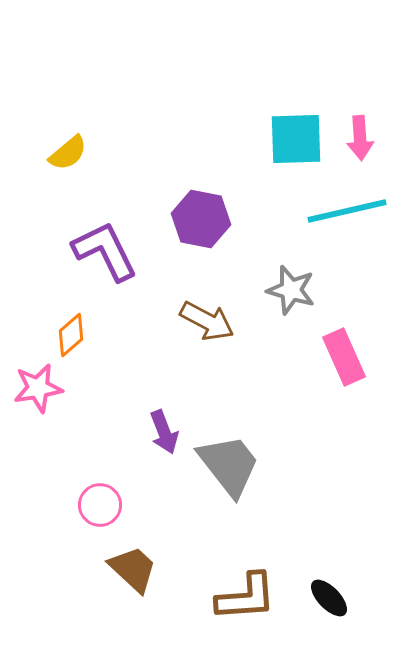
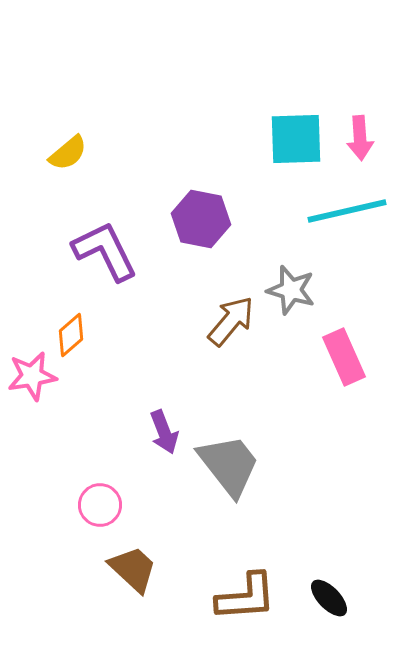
brown arrow: moved 24 px right; rotated 78 degrees counterclockwise
pink star: moved 6 px left, 12 px up
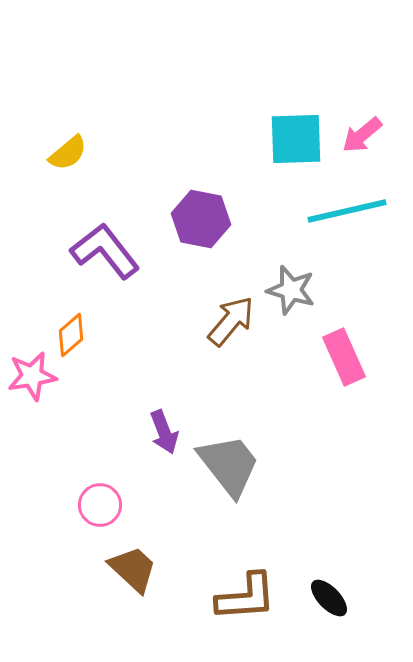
pink arrow: moved 2 px right, 3 px up; rotated 54 degrees clockwise
purple L-shape: rotated 12 degrees counterclockwise
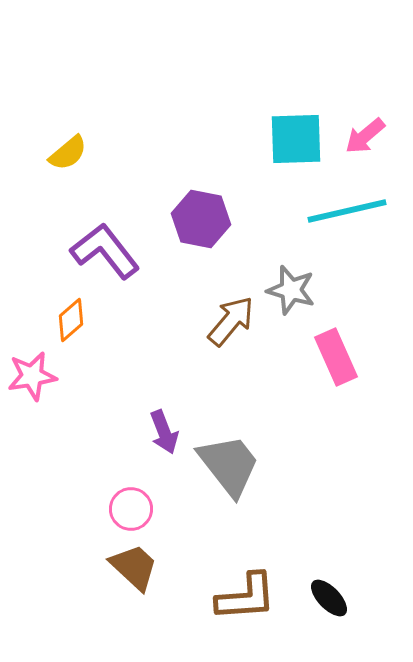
pink arrow: moved 3 px right, 1 px down
orange diamond: moved 15 px up
pink rectangle: moved 8 px left
pink circle: moved 31 px right, 4 px down
brown trapezoid: moved 1 px right, 2 px up
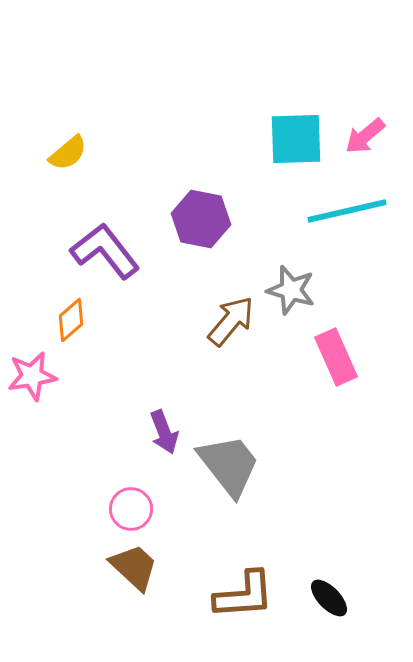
brown L-shape: moved 2 px left, 2 px up
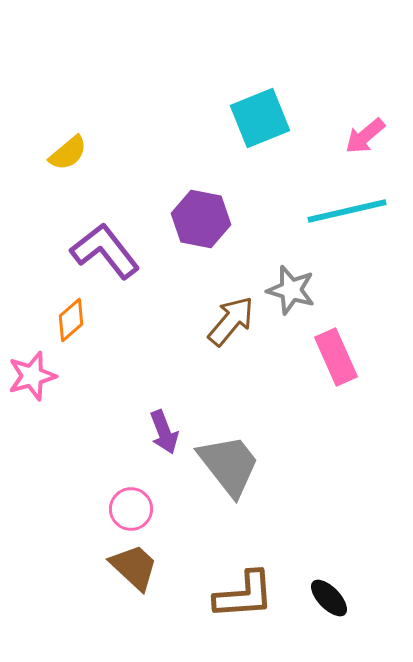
cyan square: moved 36 px left, 21 px up; rotated 20 degrees counterclockwise
pink star: rotated 6 degrees counterclockwise
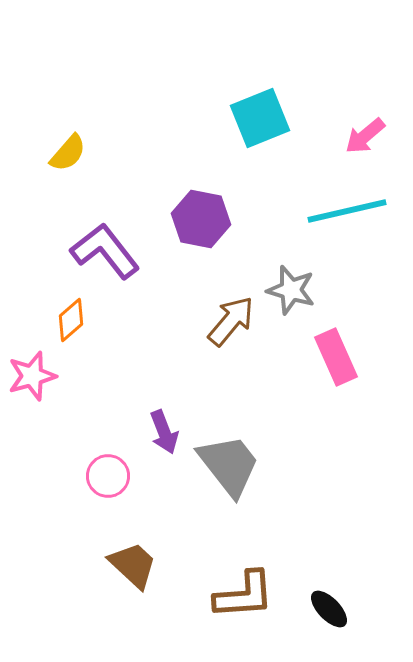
yellow semicircle: rotated 9 degrees counterclockwise
pink circle: moved 23 px left, 33 px up
brown trapezoid: moved 1 px left, 2 px up
black ellipse: moved 11 px down
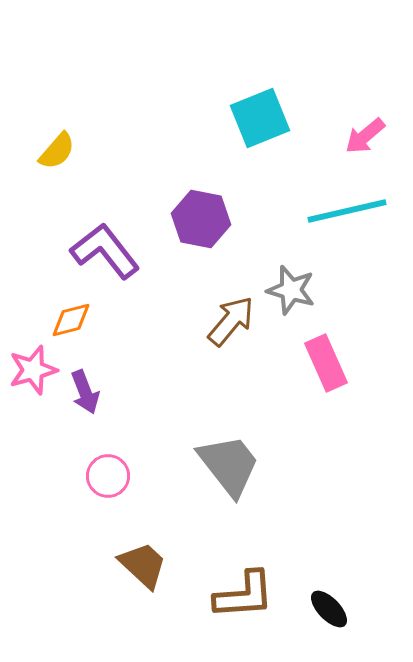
yellow semicircle: moved 11 px left, 2 px up
orange diamond: rotated 27 degrees clockwise
pink rectangle: moved 10 px left, 6 px down
pink star: moved 1 px right, 6 px up
purple arrow: moved 79 px left, 40 px up
brown trapezoid: moved 10 px right
